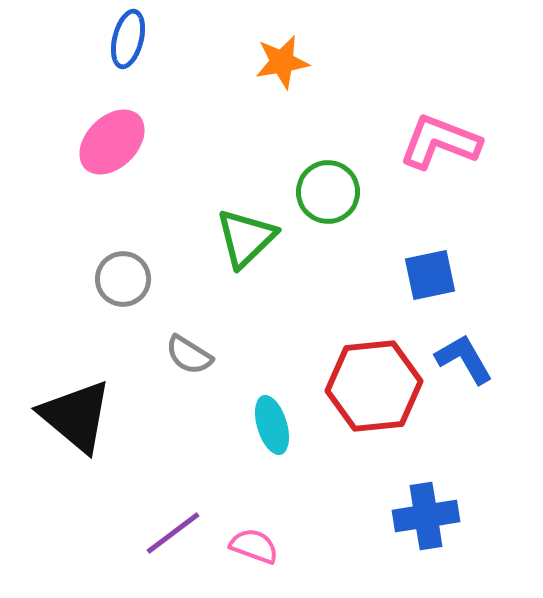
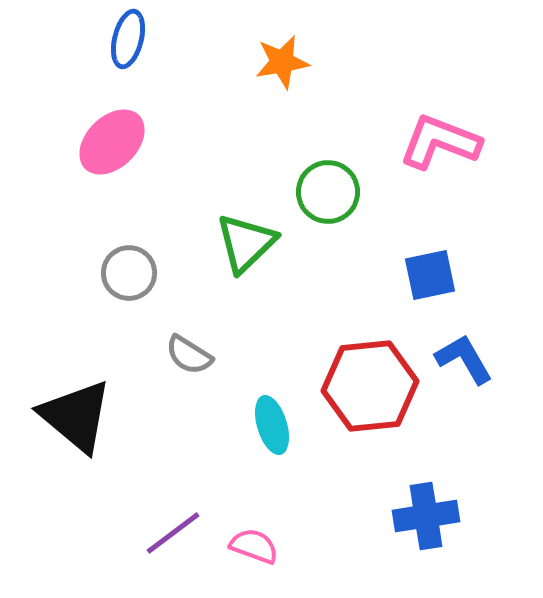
green triangle: moved 5 px down
gray circle: moved 6 px right, 6 px up
red hexagon: moved 4 px left
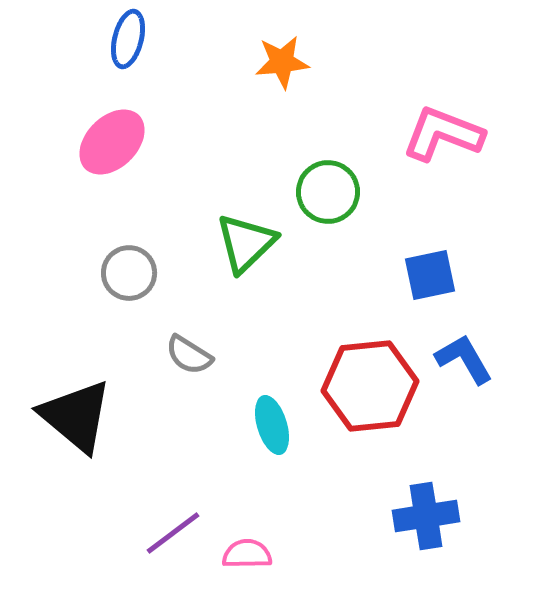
orange star: rotated 4 degrees clockwise
pink L-shape: moved 3 px right, 8 px up
pink semicircle: moved 7 px left, 8 px down; rotated 21 degrees counterclockwise
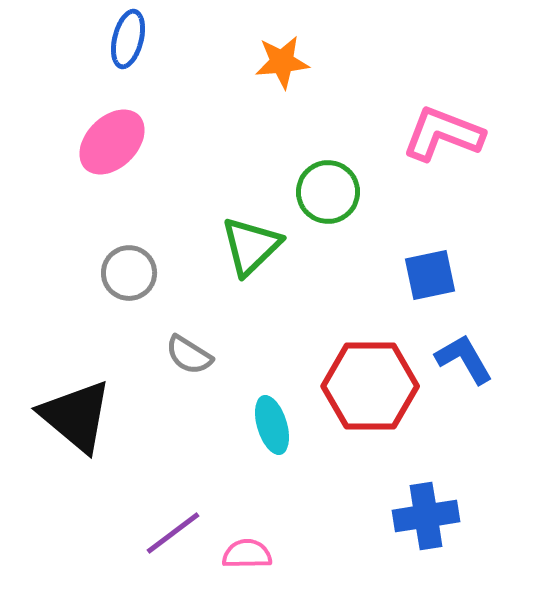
green triangle: moved 5 px right, 3 px down
red hexagon: rotated 6 degrees clockwise
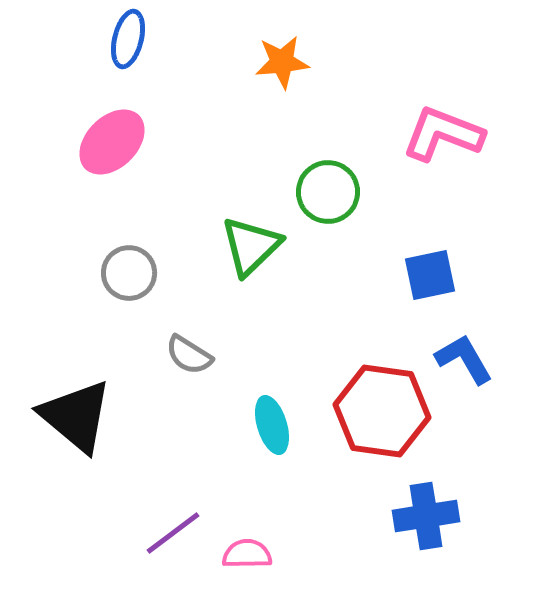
red hexagon: moved 12 px right, 25 px down; rotated 8 degrees clockwise
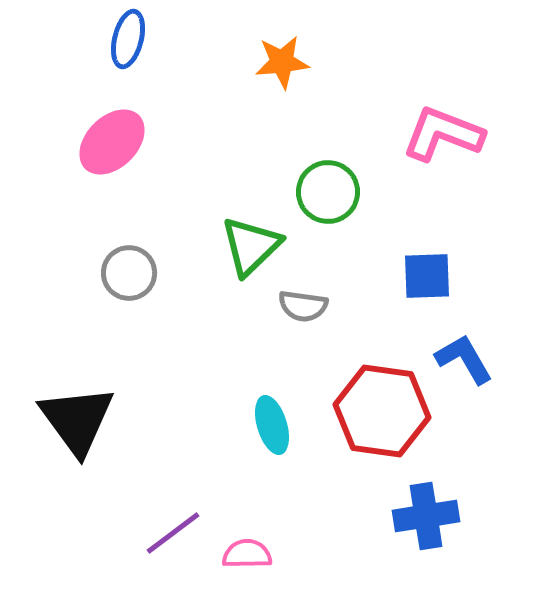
blue square: moved 3 px left, 1 px down; rotated 10 degrees clockwise
gray semicircle: moved 114 px right, 49 px up; rotated 24 degrees counterclockwise
black triangle: moved 1 px right, 4 px down; rotated 14 degrees clockwise
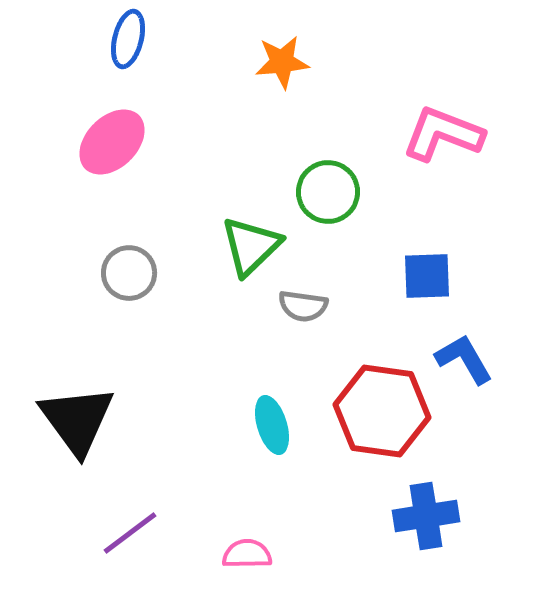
purple line: moved 43 px left
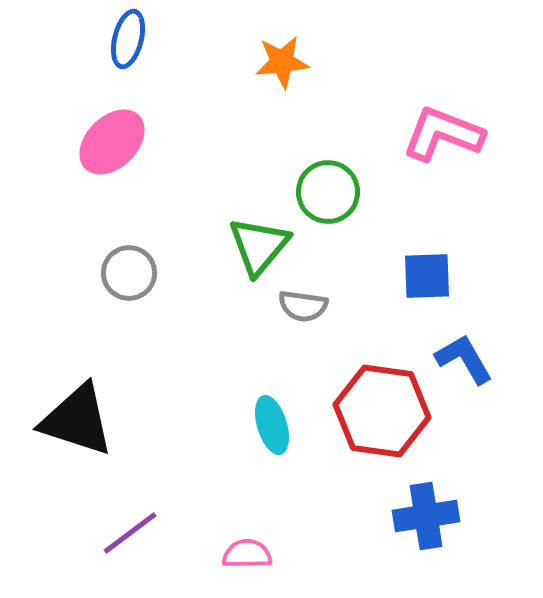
green triangle: moved 8 px right; rotated 6 degrees counterclockwise
black triangle: rotated 36 degrees counterclockwise
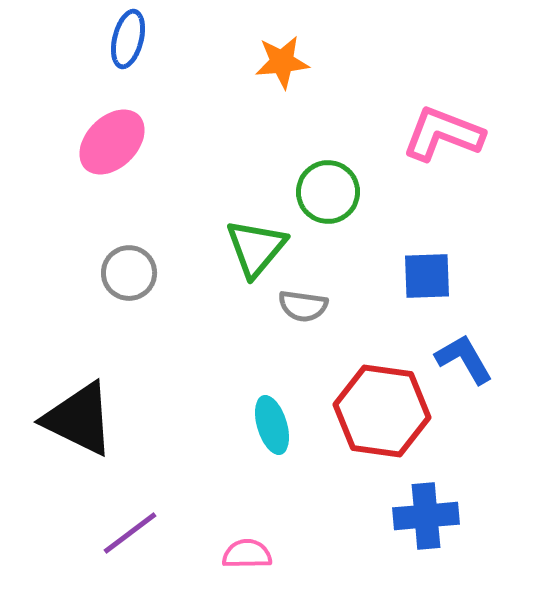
green triangle: moved 3 px left, 2 px down
black triangle: moved 2 px right, 1 px up; rotated 8 degrees clockwise
blue cross: rotated 4 degrees clockwise
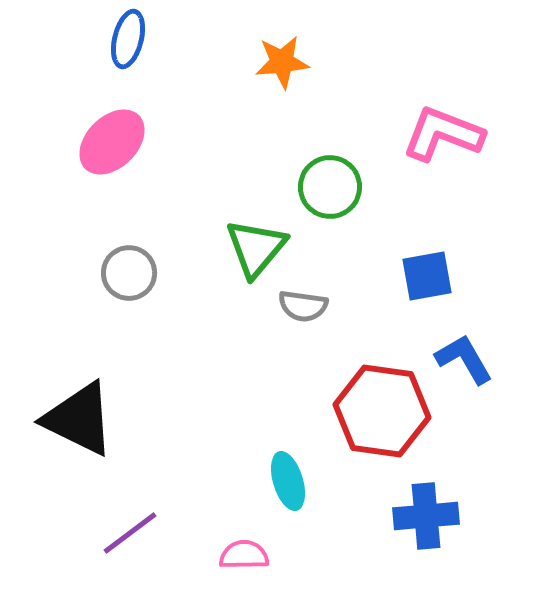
green circle: moved 2 px right, 5 px up
blue square: rotated 8 degrees counterclockwise
cyan ellipse: moved 16 px right, 56 px down
pink semicircle: moved 3 px left, 1 px down
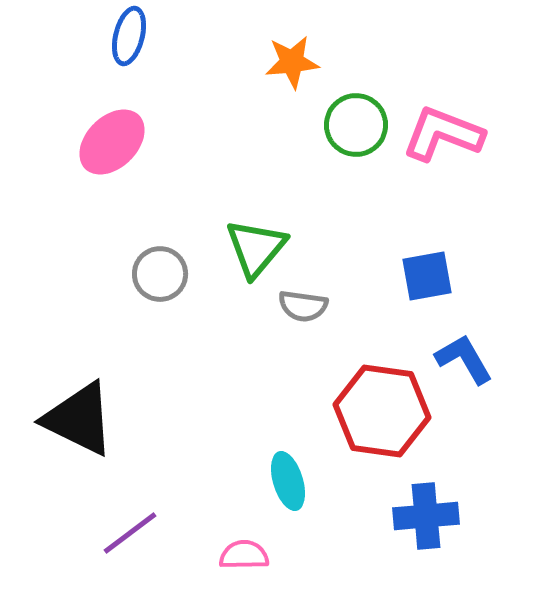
blue ellipse: moved 1 px right, 3 px up
orange star: moved 10 px right
green circle: moved 26 px right, 62 px up
gray circle: moved 31 px right, 1 px down
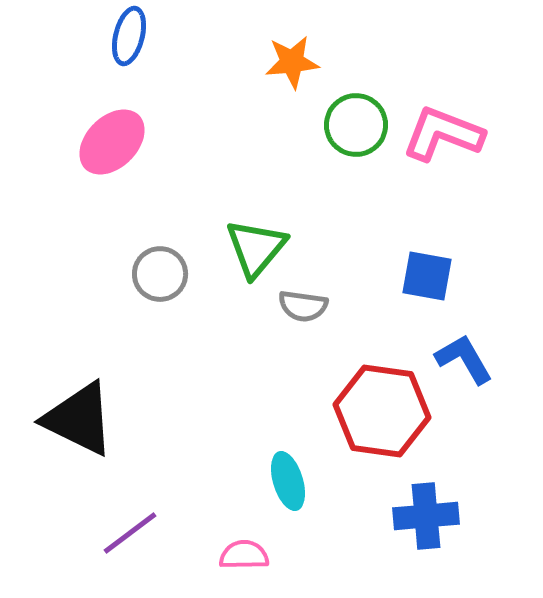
blue square: rotated 20 degrees clockwise
